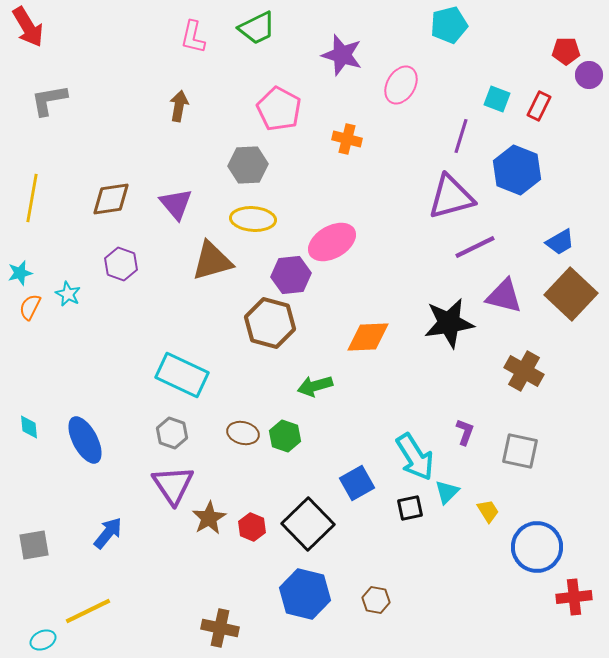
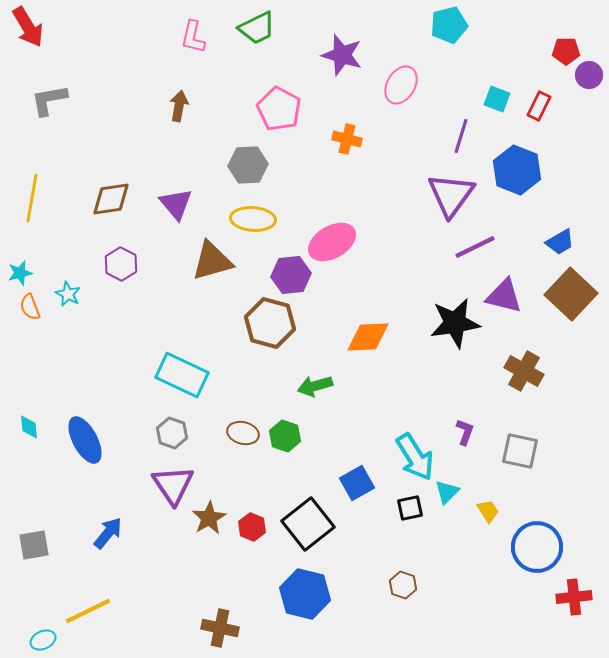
purple triangle at (451, 197): moved 2 px up; rotated 39 degrees counterclockwise
purple hexagon at (121, 264): rotated 8 degrees clockwise
orange semicircle at (30, 307): rotated 48 degrees counterclockwise
black star at (449, 323): moved 6 px right
black square at (308, 524): rotated 6 degrees clockwise
brown hexagon at (376, 600): moved 27 px right, 15 px up; rotated 8 degrees clockwise
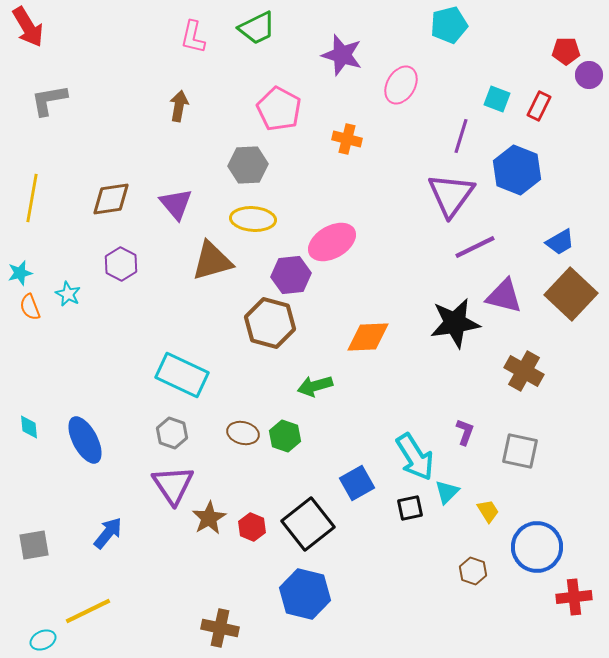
brown hexagon at (403, 585): moved 70 px right, 14 px up
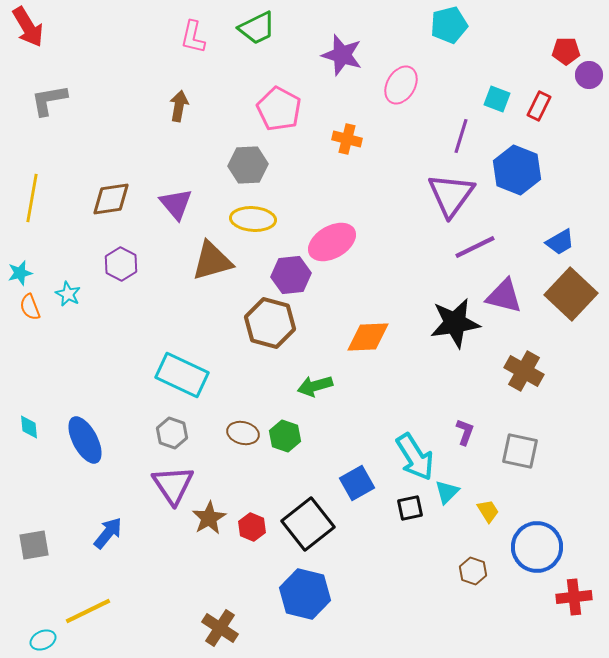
brown cross at (220, 628): rotated 21 degrees clockwise
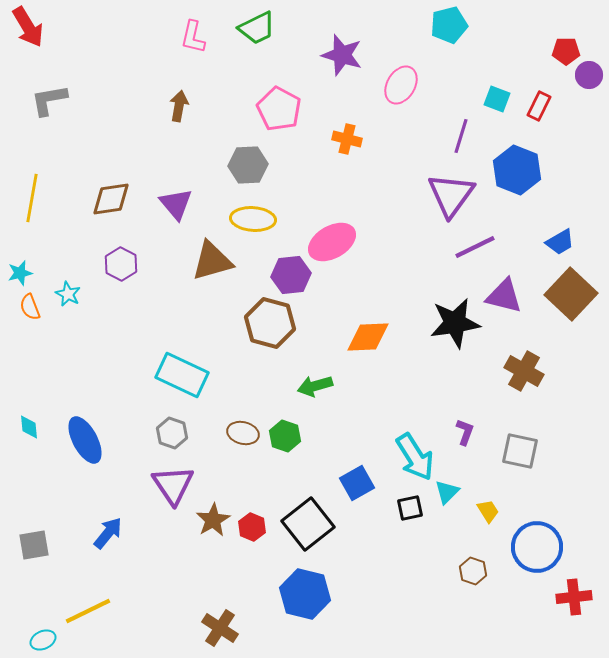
brown star at (209, 518): moved 4 px right, 2 px down
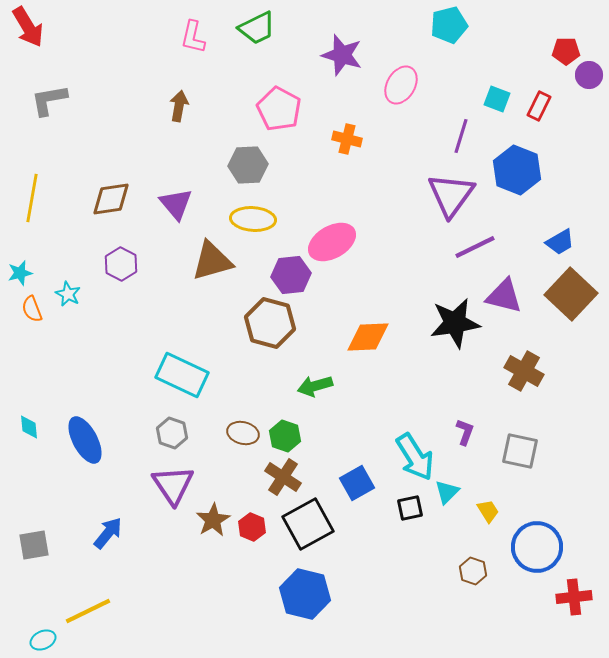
orange semicircle at (30, 307): moved 2 px right, 2 px down
black square at (308, 524): rotated 9 degrees clockwise
brown cross at (220, 628): moved 63 px right, 151 px up
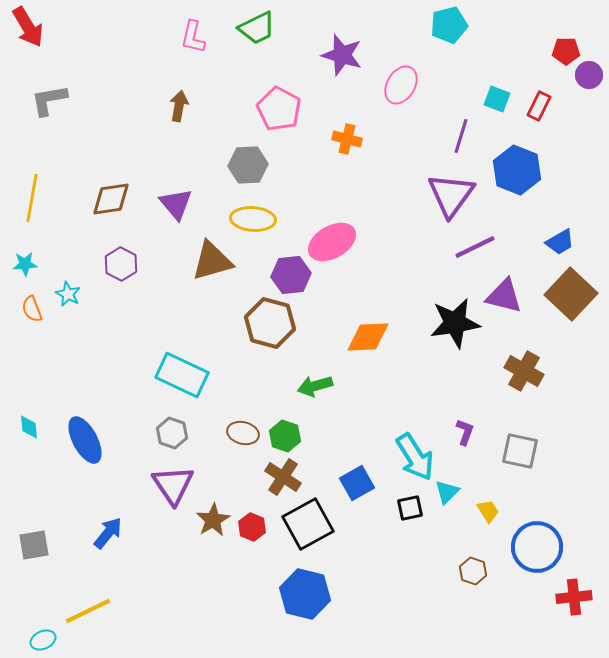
cyan star at (20, 273): moved 5 px right, 9 px up; rotated 10 degrees clockwise
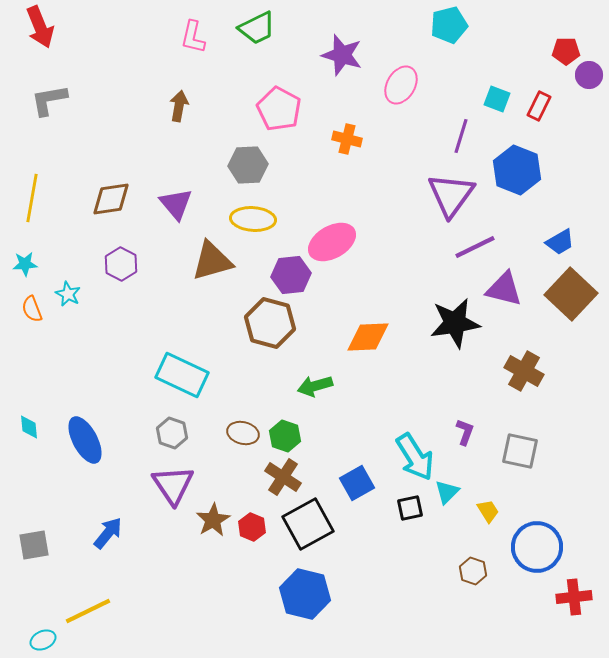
red arrow at (28, 27): moved 12 px right; rotated 9 degrees clockwise
purple triangle at (504, 296): moved 7 px up
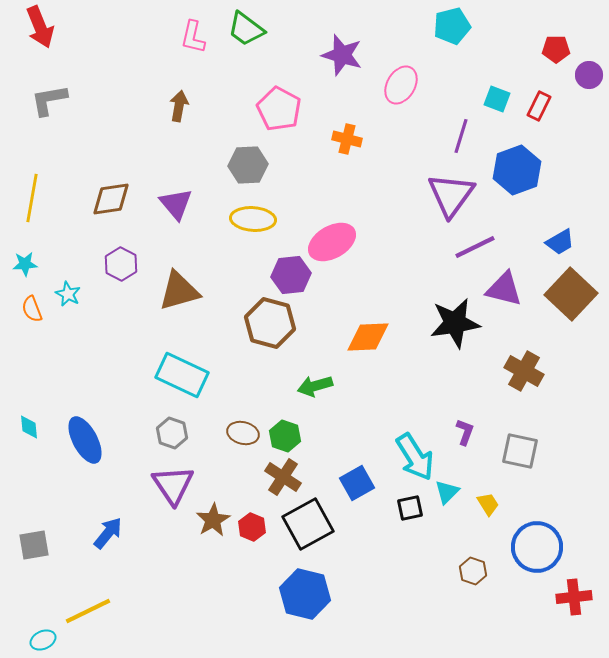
cyan pentagon at (449, 25): moved 3 px right, 1 px down
green trapezoid at (257, 28): moved 11 px left, 1 px down; rotated 63 degrees clockwise
red pentagon at (566, 51): moved 10 px left, 2 px up
blue hexagon at (517, 170): rotated 18 degrees clockwise
brown triangle at (212, 261): moved 33 px left, 30 px down
yellow trapezoid at (488, 511): moved 7 px up
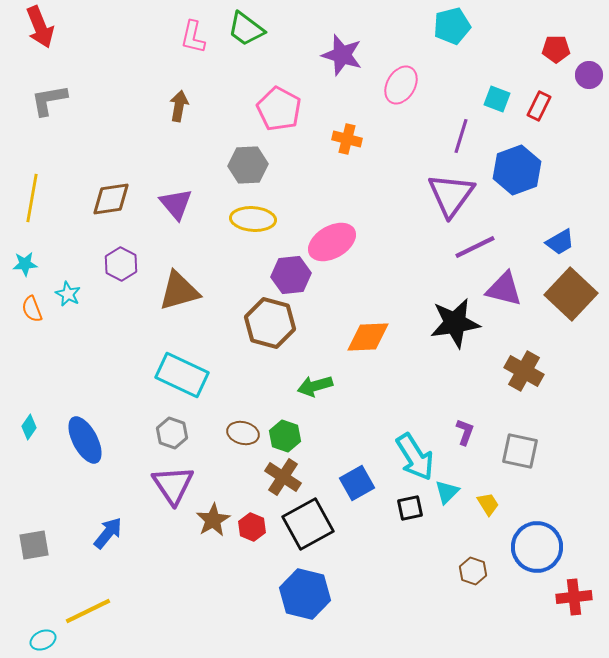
cyan diamond at (29, 427): rotated 40 degrees clockwise
